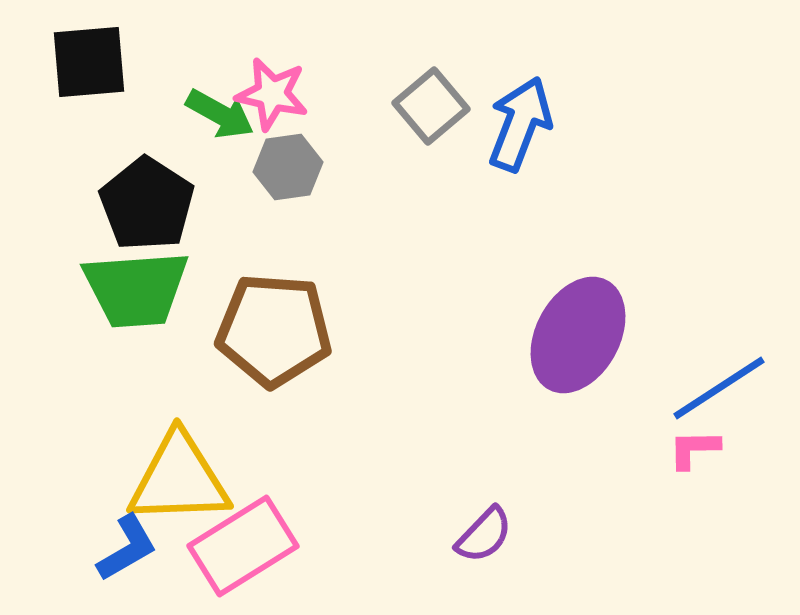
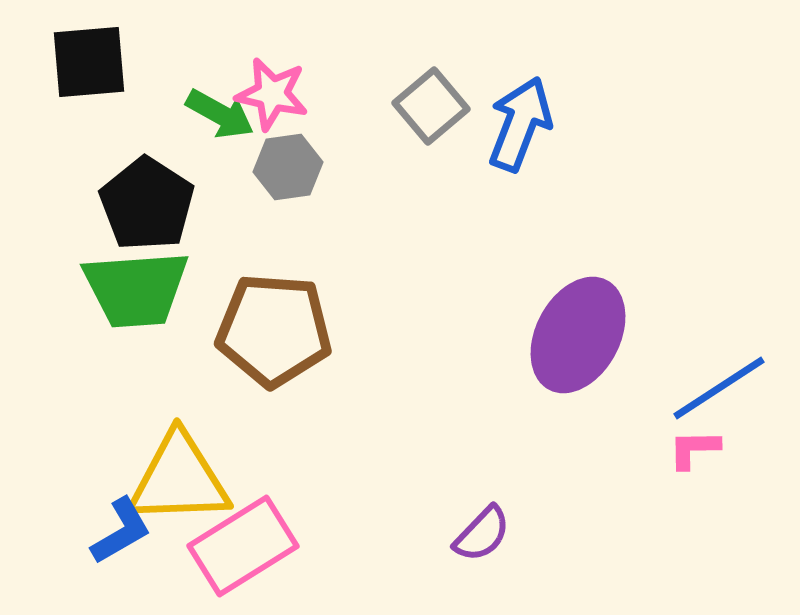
purple semicircle: moved 2 px left, 1 px up
blue L-shape: moved 6 px left, 17 px up
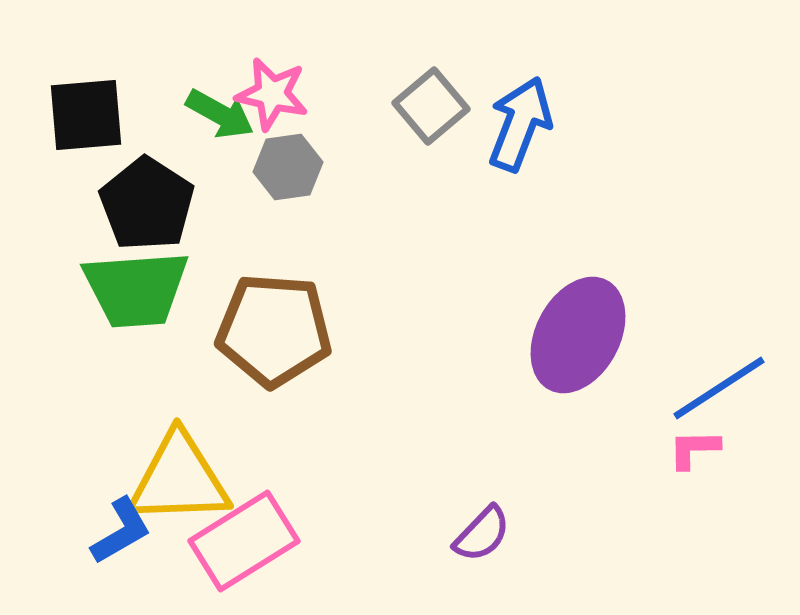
black square: moved 3 px left, 53 px down
pink rectangle: moved 1 px right, 5 px up
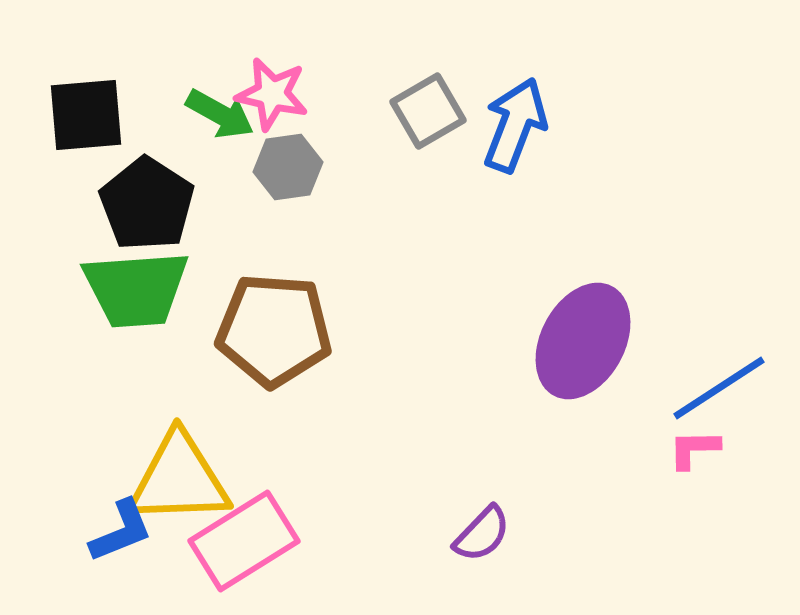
gray square: moved 3 px left, 5 px down; rotated 10 degrees clockwise
blue arrow: moved 5 px left, 1 px down
purple ellipse: moved 5 px right, 6 px down
blue L-shape: rotated 8 degrees clockwise
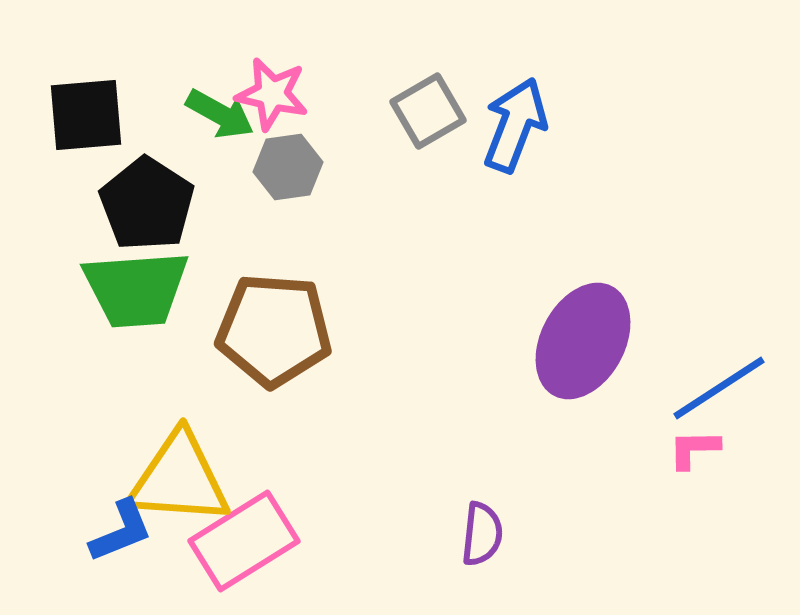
yellow triangle: rotated 6 degrees clockwise
purple semicircle: rotated 38 degrees counterclockwise
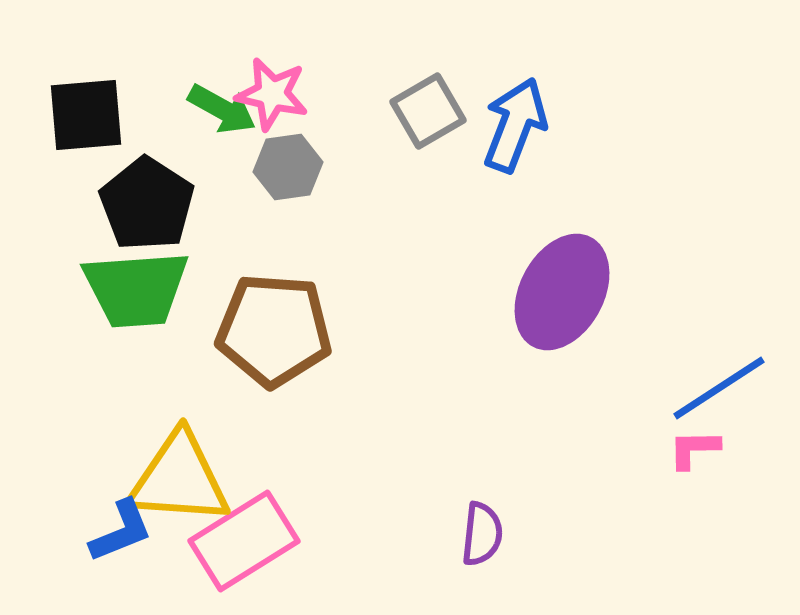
green arrow: moved 2 px right, 5 px up
purple ellipse: moved 21 px left, 49 px up
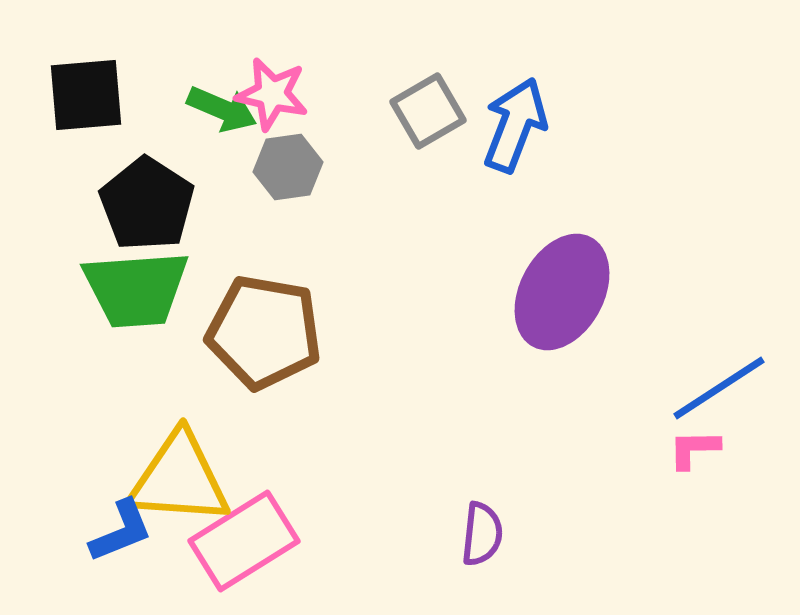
green arrow: rotated 6 degrees counterclockwise
black square: moved 20 px up
brown pentagon: moved 10 px left, 2 px down; rotated 6 degrees clockwise
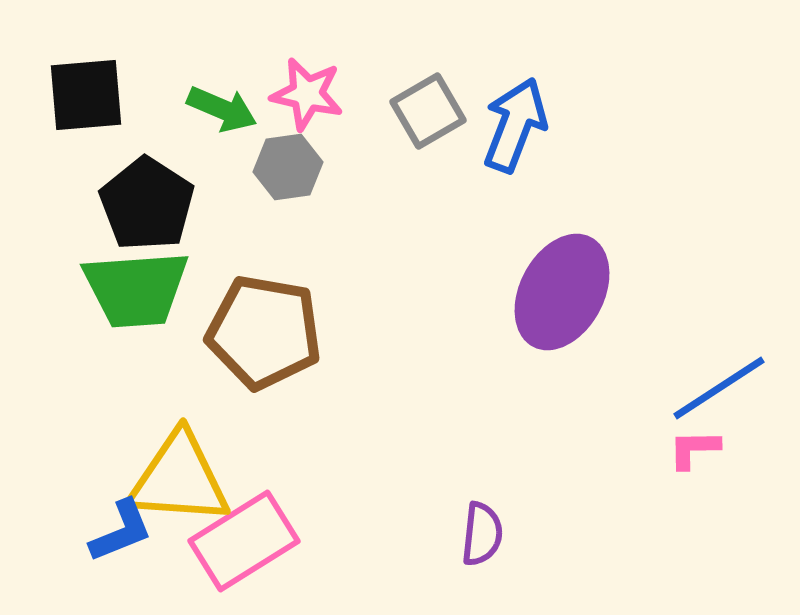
pink star: moved 35 px right
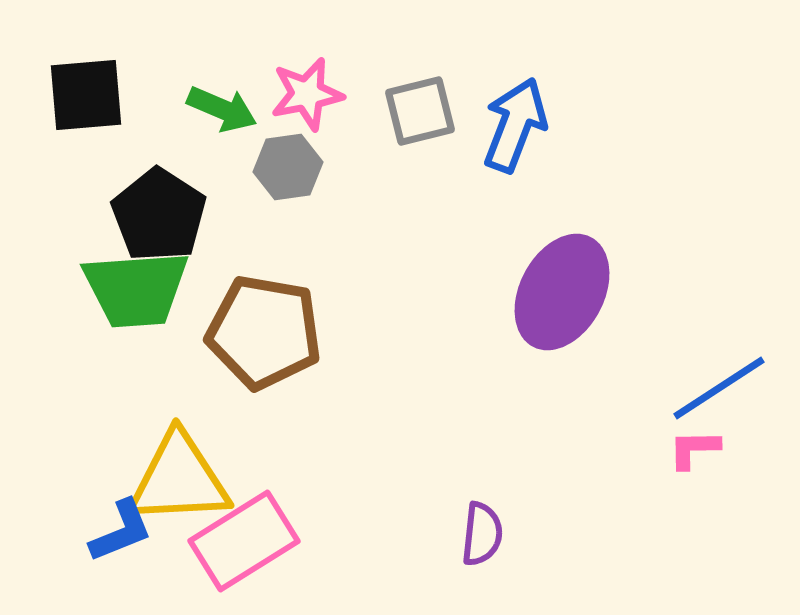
pink star: rotated 24 degrees counterclockwise
gray square: moved 8 px left; rotated 16 degrees clockwise
black pentagon: moved 12 px right, 11 px down
yellow triangle: rotated 7 degrees counterclockwise
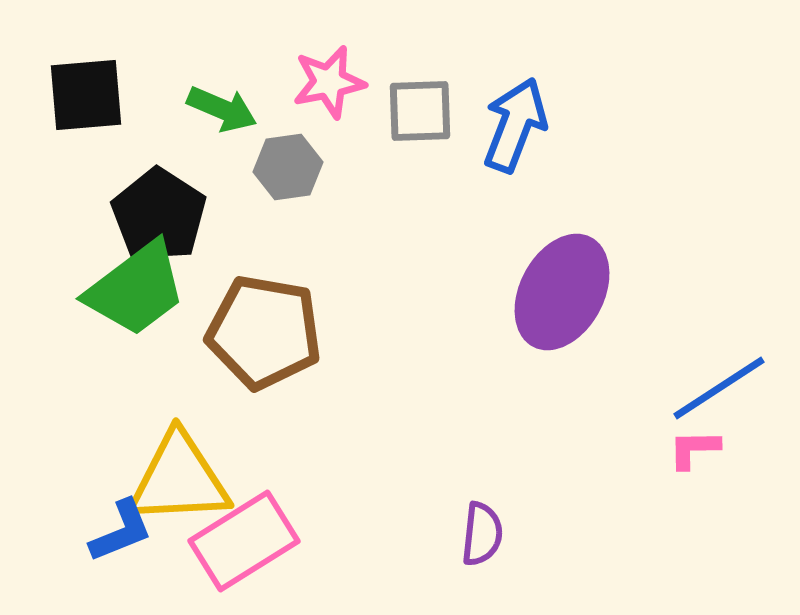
pink star: moved 22 px right, 12 px up
gray square: rotated 12 degrees clockwise
green trapezoid: rotated 33 degrees counterclockwise
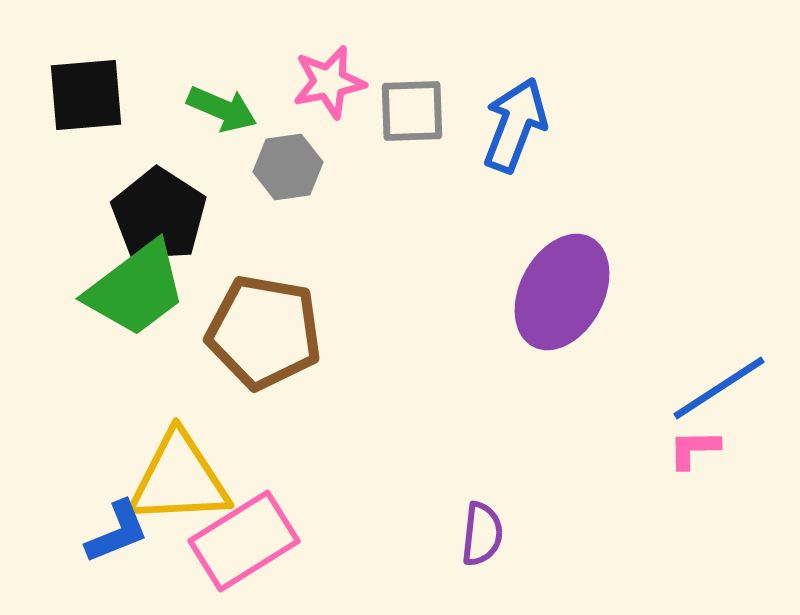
gray square: moved 8 px left
blue L-shape: moved 4 px left, 1 px down
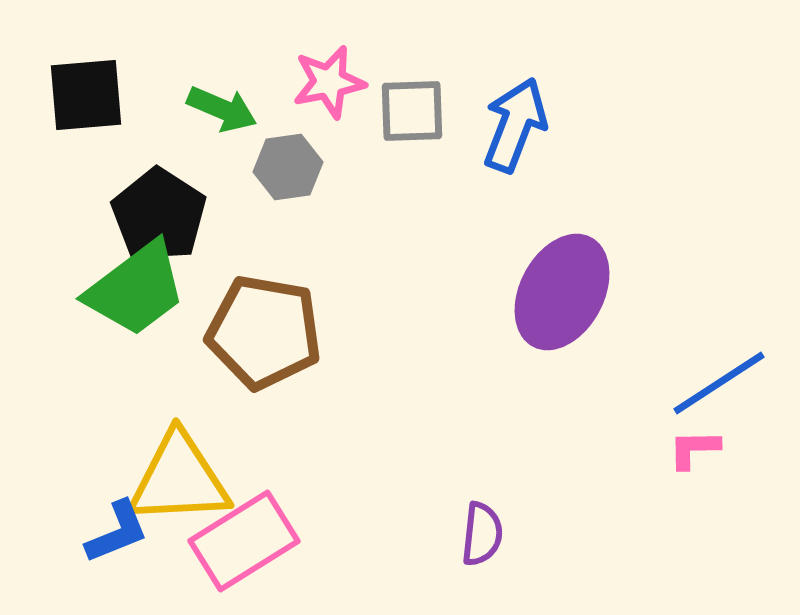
blue line: moved 5 px up
